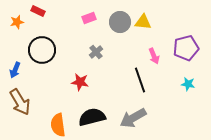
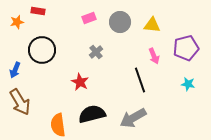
red rectangle: rotated 16 degrees counterclockwise
yellow triangle: moved 9 px right, 3 px down
red star: rotated 18 degrees clockwise
black semicircle: moved 3 px up
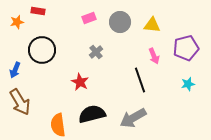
cyan star: rotated 24 degrees counterclockwise
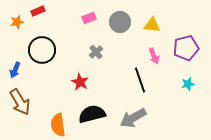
red rectangle: rotated 32 degrees counterclockwise
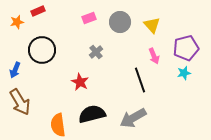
yellow triangle: rotated 42 degrees clockwise
cyan star: moved 4 px left, 11 px up
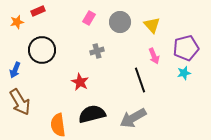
pink rectangle: rotated 40 degrees counterclockwise
gray cross: moved 1 px right, 1 px up; rotated 24 degrees clockwise
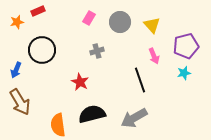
purple pentagon: moved 2 px up
blue arrow: moved 1 px right
gray arrow: moved 1 px right
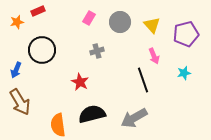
purple pentagon: moved 12 px up
black line: moved 3 px right
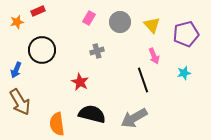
black semicircle: rotated 28 degrees clockwise
orange semicircle: moved 1 px left, 1 px up
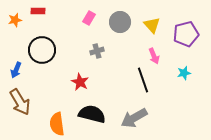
red rectangle: rotated 24 degrees clockwise
orange star: moved 2 px left, 2 px up
